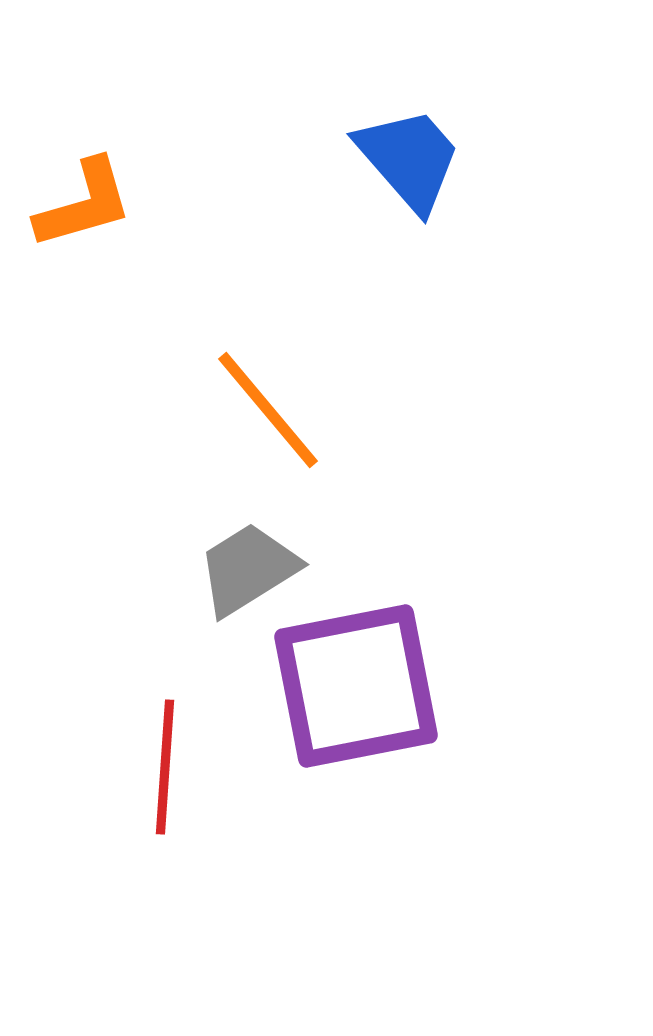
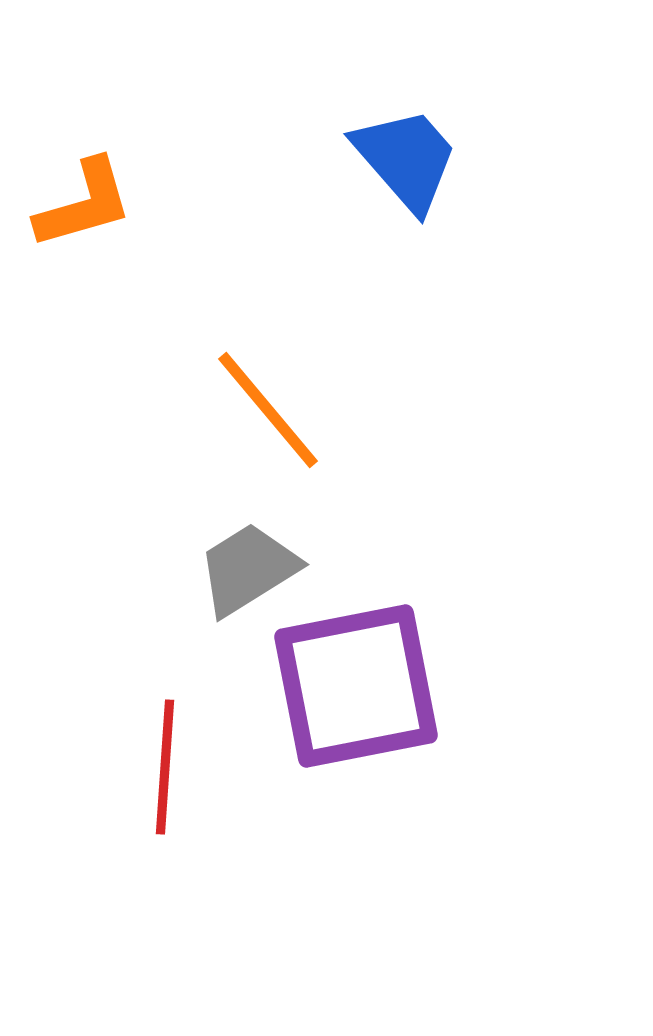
blue trapezoid: moved 3 px left
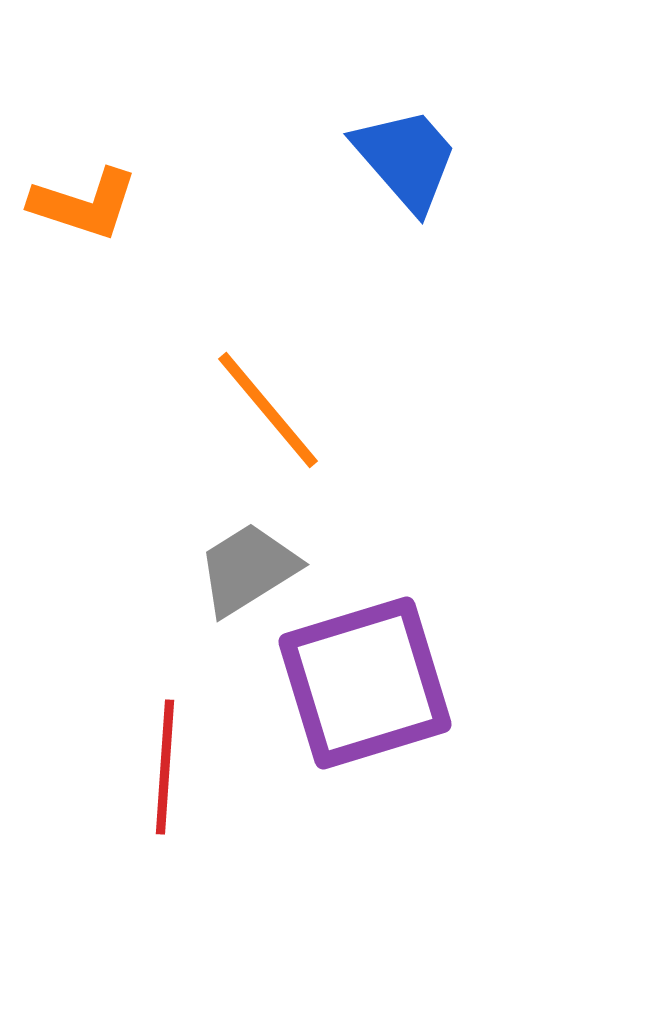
orange L-shape: rotated 34 degrees clockwise
purple square: moved 9 px right, 3 px up; rotated 6 degrees counterclockwise
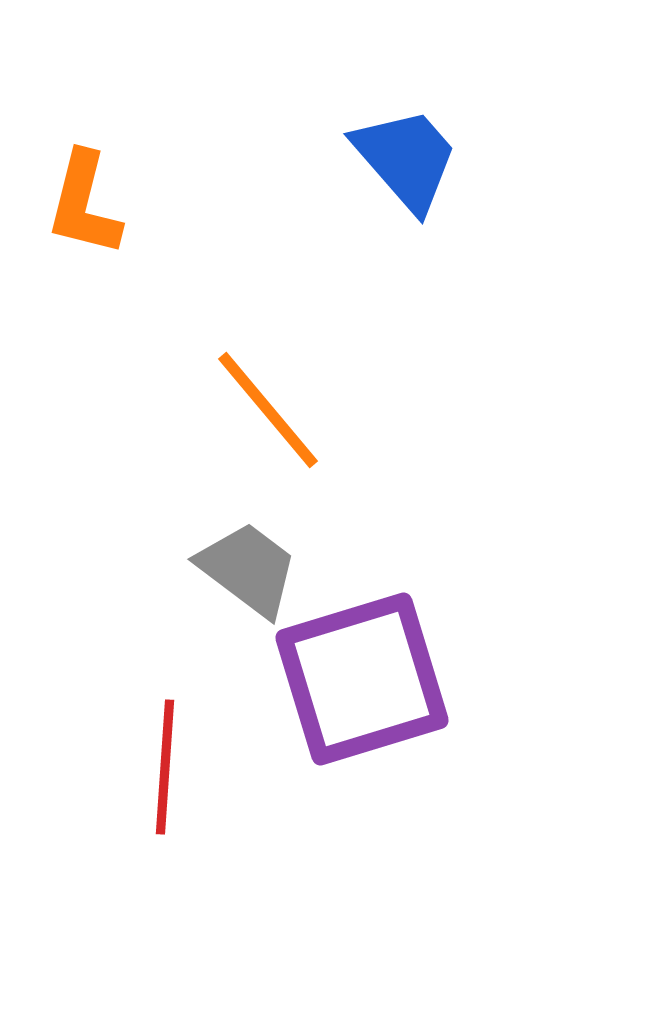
orange L-shape: rotated 86 degrees clockwise
gray trapezoid: rotated 69 degrees clockwise
purple square: moved 3 px left, 4 px up
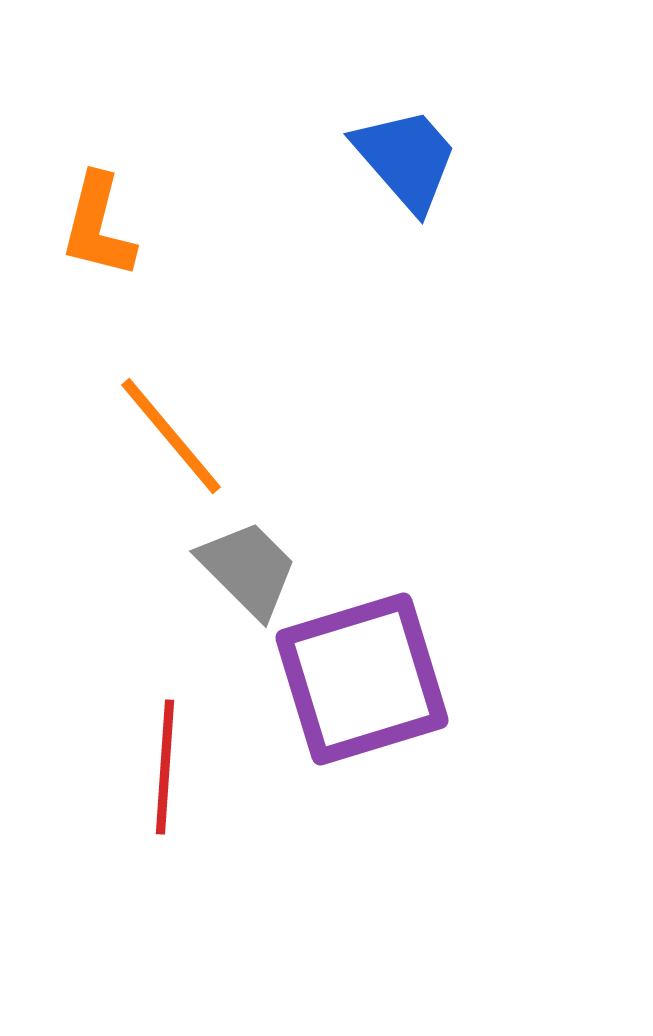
orange L-shape: moved 14 px right, 22 px down
orange line: moved 97 px left, 26 px down
gray trapezoid: rotated 8 degrees clockwise
